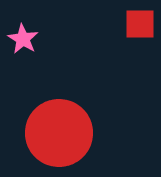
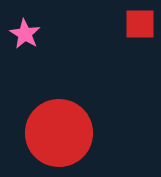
pink star: moved 2 px right, 5 px up
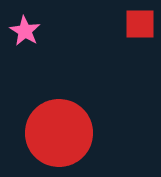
pink star: moved 3 px up
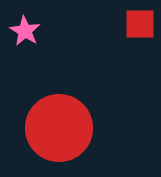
red circle: moved 5 px up
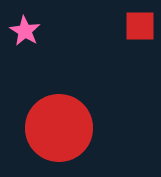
red square: moved 2 px down
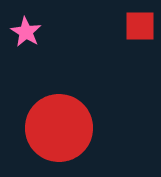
pink star: moved 1 px right, 1 px down
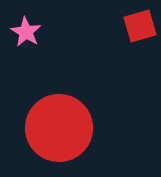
red square: rotated 16 degrees counterclockwise
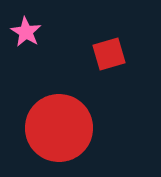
red square: moved 31 px left, 28 px down
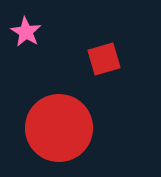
red square: moved 5 px left, 5 px down
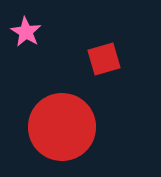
red circle: moved 3 px right, 1 px up
